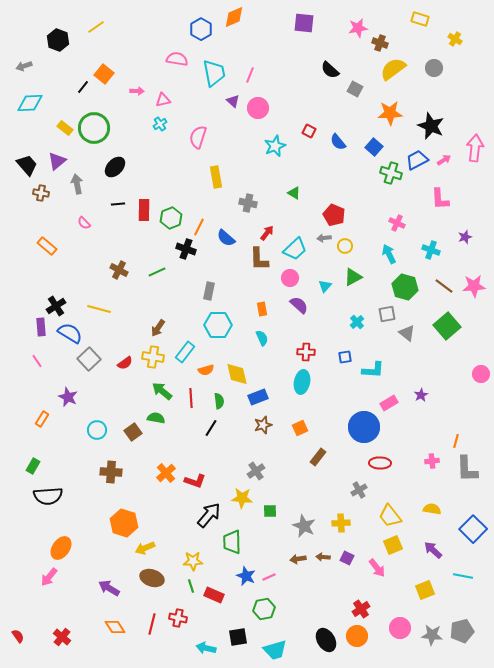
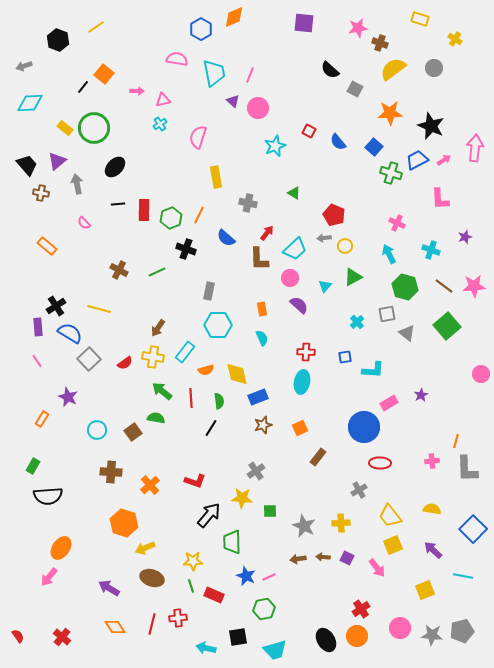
orange line at (199, 227): moved 12 px up
purple rectangle at (41, 327): moved 3 px left
orange cross at (166, 473): moved 16 px left, 12 px down
red cross at (178, 618): rotated 18 degrees counterclockwise
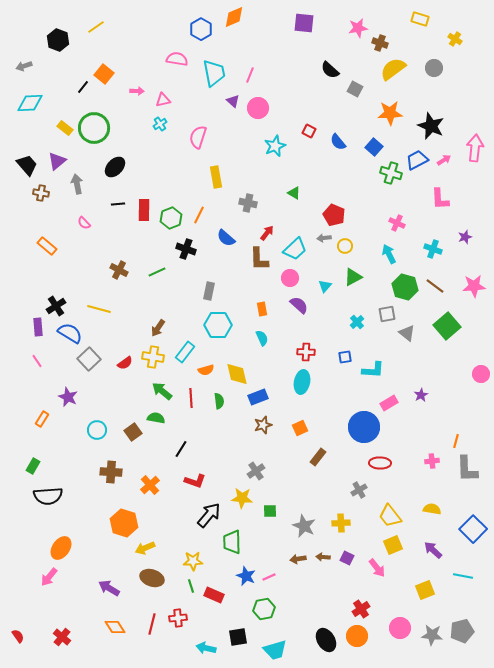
cyan cross at (431, 250): moved 2 px right, 1 px up
brown line at (444, 286): moved 9 px left
black line at (211, 428): moved 30 px left, 21 px down
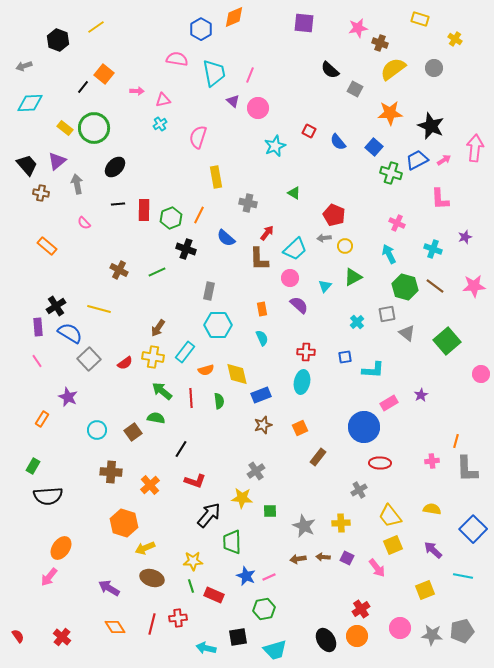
green square at (447, 326): moved 15 px down
blue rectangle at (258, 397): moved 3 px right, 2 px up
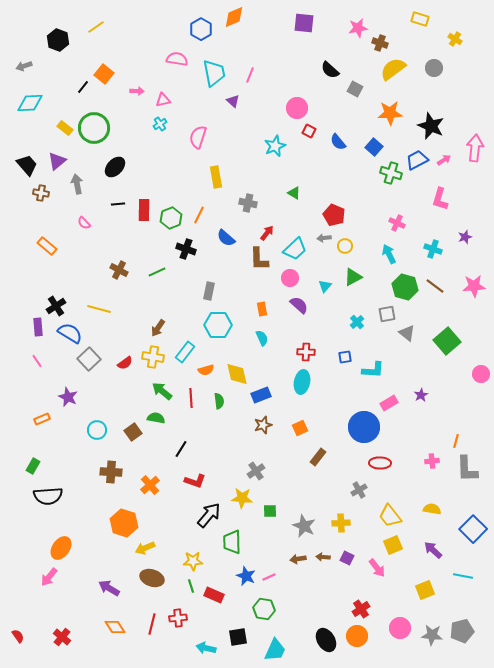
pink circle at (258, 108): moved 39 px right
pink L-shape at (440, 199): rotated 20 degrees clockwise
orange rectangle at (42, 419): rotated 35 degrees clockwise
green hexagon at (264, 609): rotated 20 degrees clockwise
cyan trapezoid at (275, 650): rotated 50 degrees counterclockwise
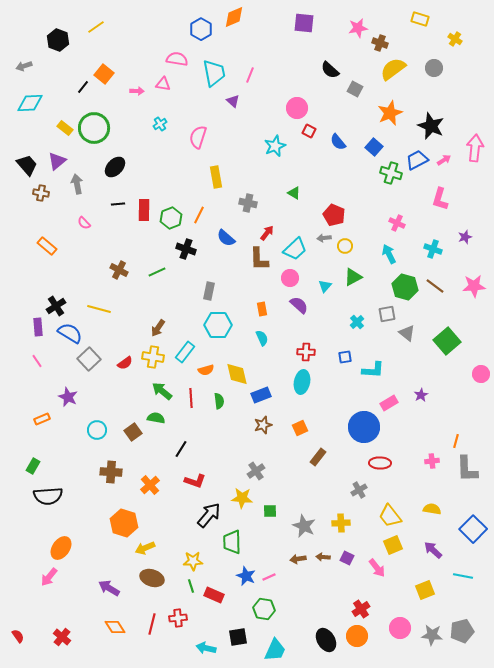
pink triangle at (163, 100): moved 16 px up; rotated 21 degrees clockwise
orange star at (390, 113): rotated 20 degrees counterclockwise
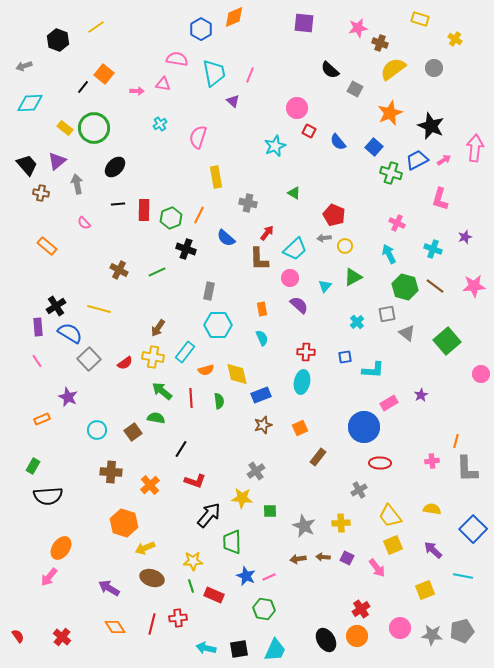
black square at (238, 637): moved 1 px right, 12 px down
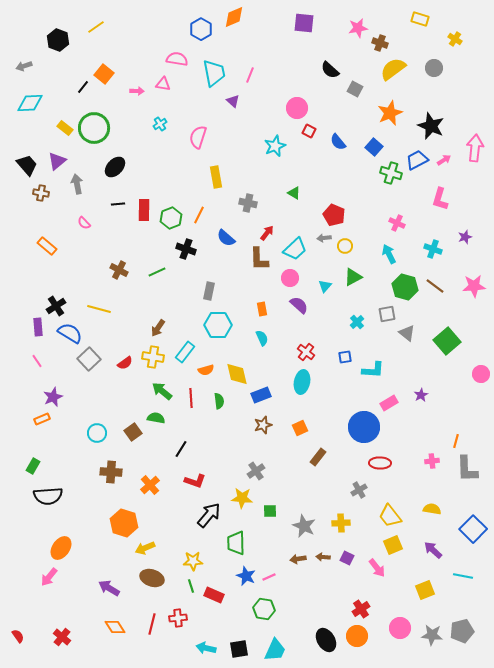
red cross at (306, 352): rotated 36 degrees clockwise
purple star at (68, 397): moved 15 px left; rotated 24 degrees clockwise
cyan circle at (97, 430): moved 3 px down
green trapezoid at (232, 542): moved 4 px right, 1 px down
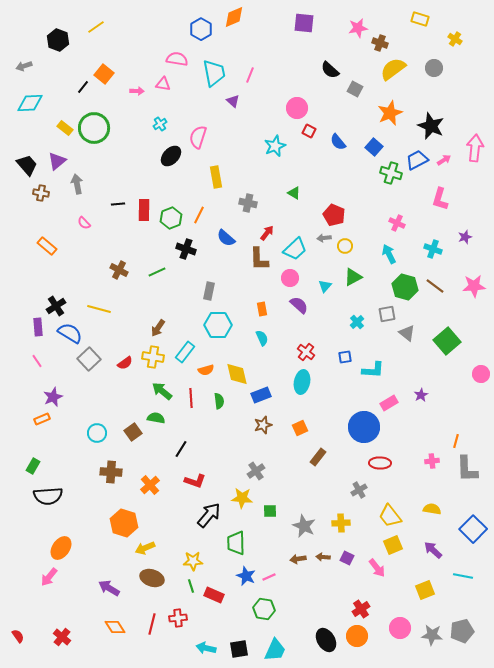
black ellipse at (115, 167): moved 56 px right, 11 px up
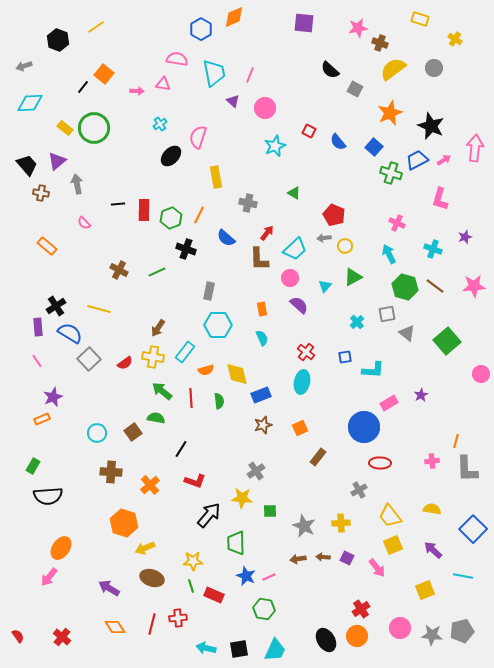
pink circle at (297, 108): moved 32 px left
